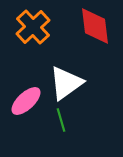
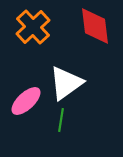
green line: rotated 25 degrees clockwise
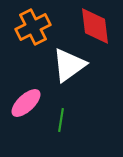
orange cross: rotated 16 degrees clockwise
white triangle: moved 3 px right, 18 px up
pink ellipse: moved 2 px down
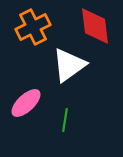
green line: moved 4 px right
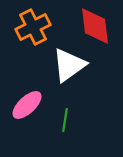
pink ellipse: moved 1 px right, 2 px down
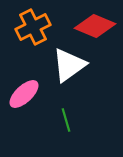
red diamond: rotated 60 degrees counterclockwise
pink ellipse: moved 3 px left, 11 px up
green line: moved 1 px right; rotated 25 degrees counterclockwise
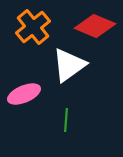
orange cross: rotated 12 degrees counterclockwise
pink ellipse: rotated 20 degrees clockwise
green line: rotated 20 degrees clockwise
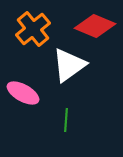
orange cross: moved 2 px down
pink ellipse: moved 1 px left, 1 px up; rotated 52 degrees clockwise
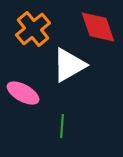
red diamond: moved 3 px right, 1 px down; rotated 48 degrees clockwise
white triangle: rotated 6 degrees clockwise
green line: moved 4 px left, 6 px down
